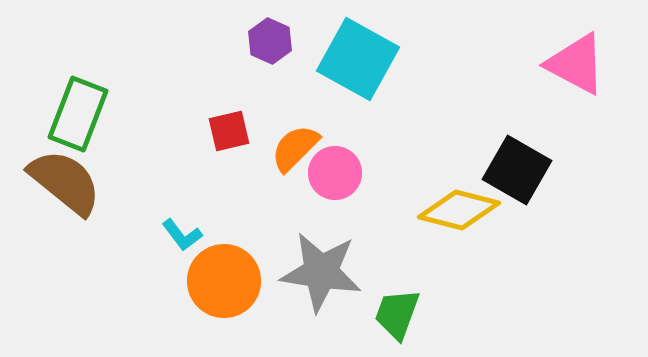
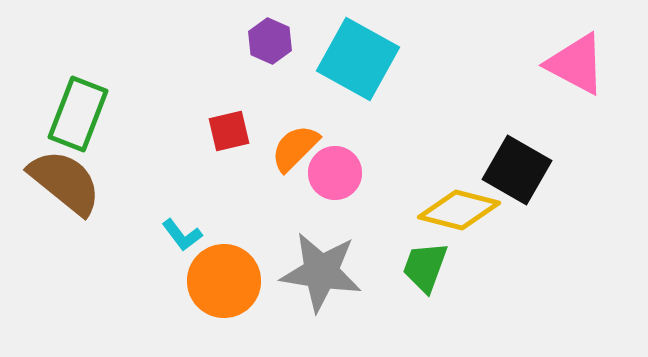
green trapezoid: moved 28 px right, 47 px up
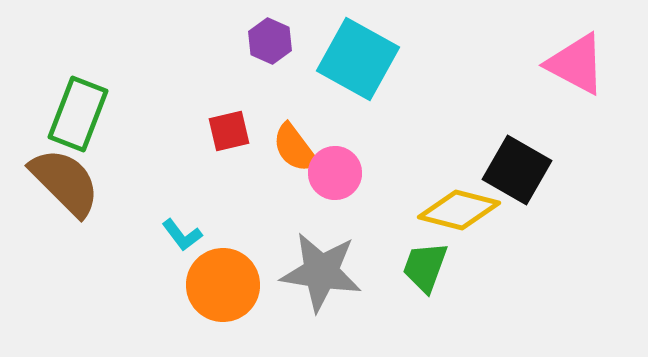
orange semicircle: rotated 82 degrees counterclockwise
brown semicircle: rotated 6 degrees clockwise
orange circle: moved 1 px left, 4 px down
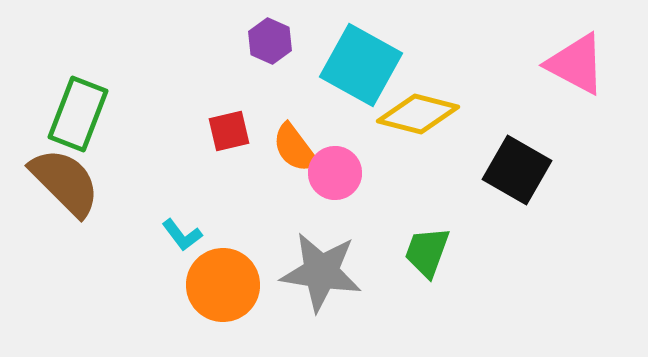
cyan square: moved 3 px right, 6 px down
yellow diamond: moved 41 px left, 96 px up
green trapezoid: moved 2 px right, 15 px up
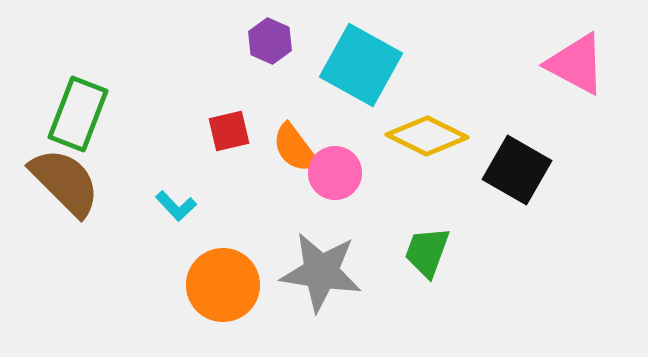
yellow diamond: moved 9 px right, 22 px down; rotated 12 degrees clockwise
cyan L-shape: moved 6 px left, 29 px up; rotated 6 degrees counterclockwise
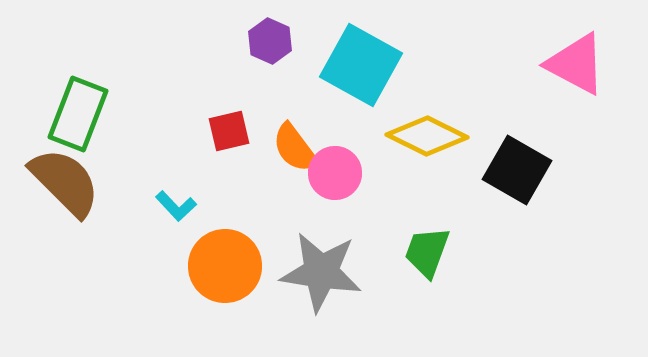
orange circle: moved 2 px right, 19 px up
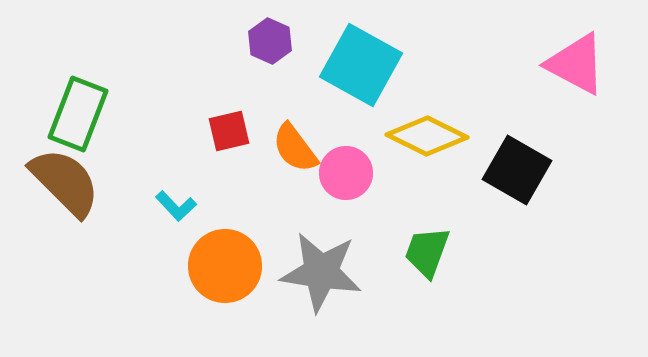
pink circle: moved 11 px right
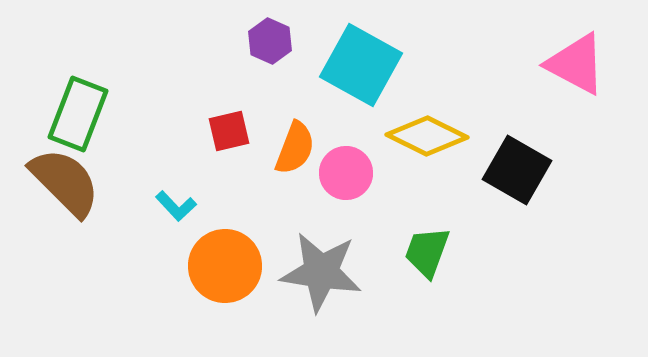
orange semicircle: rotated 122 degrees counterclockwise
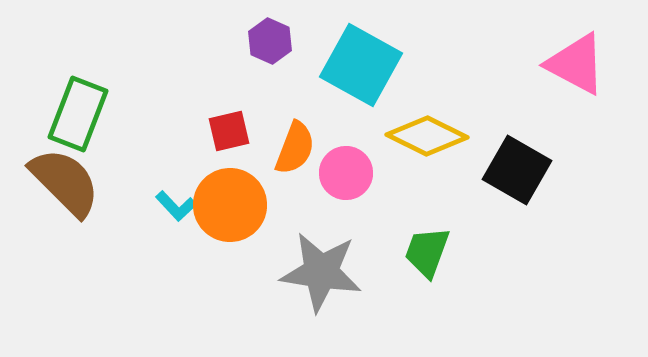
orange circle: moved 5 px right, 61 px up
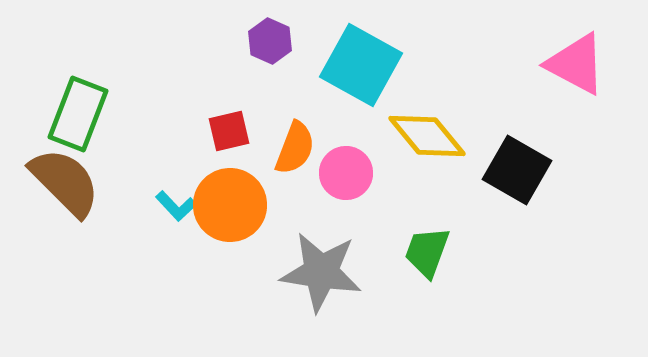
yellow diamond: rotated 24 degrees clockwise
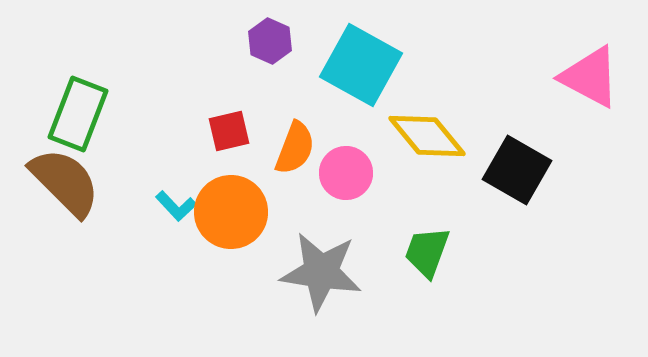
pink triangle: moved 14 px right, 13 px down
orange circle: moved 1 px right, 7 px down
